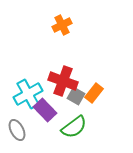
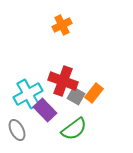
green semicircle: moved 2 px down
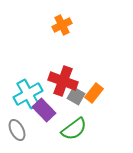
purple rectangle: moved 1 px left
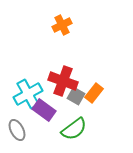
purple rectangle: rotated 10 degrees counterclockwise
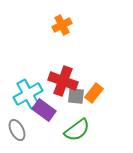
gray square: rotated 24 degrees counterclockwise
green semicircle: moved 3 px right, 1 px down
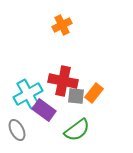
red cross: rotated 8 degrees counterclockwise
